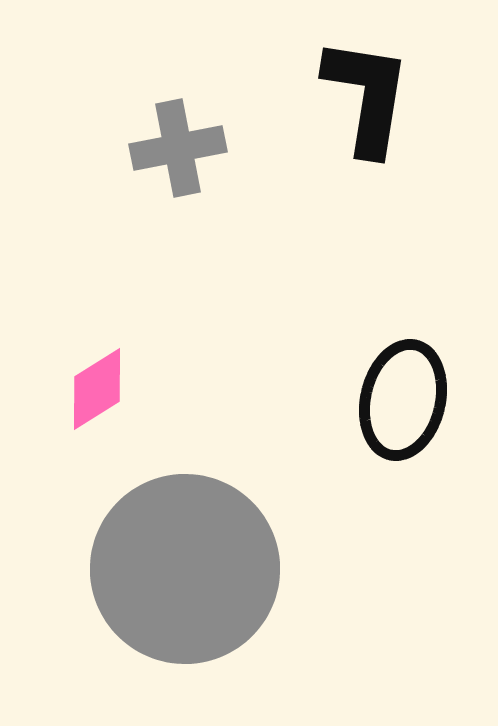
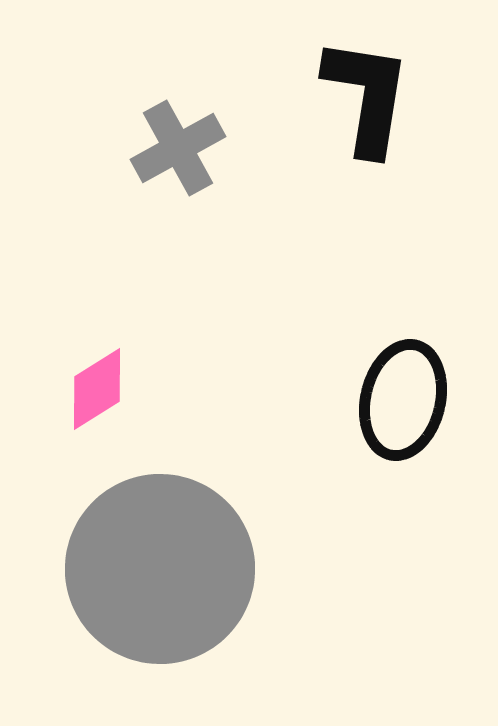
gray cross: rotated 18 degrees counterclockwise
gray circle: moved 25 px left
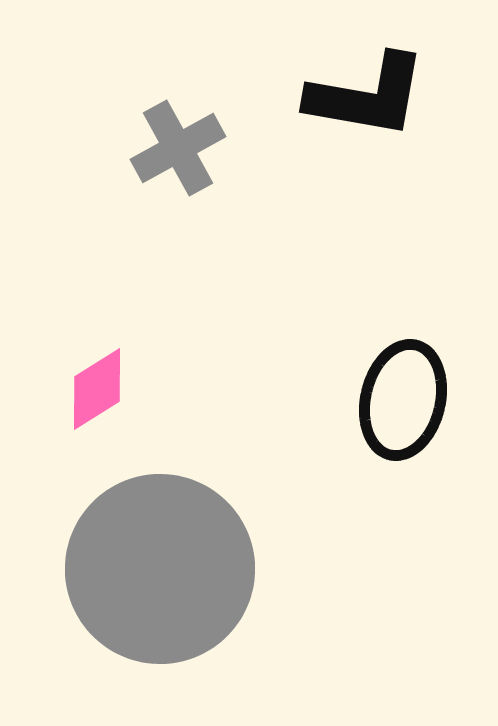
black L-shape: rotated 91 degrees clockwise
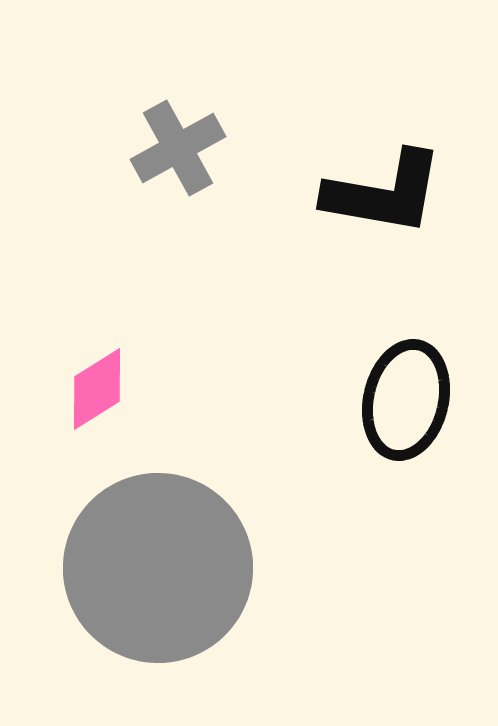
black L-shape: moved 17 px right, 97 px down
black ellipse: moved 3 px right
gray circle: moved 2 px left, 1 px up
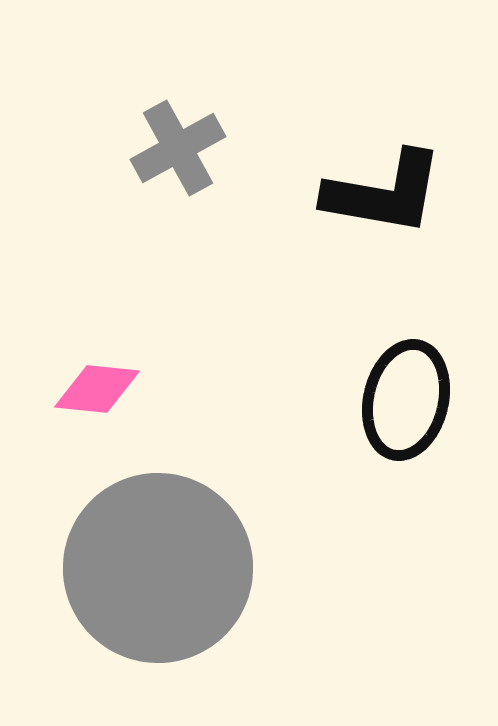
pink diamond: rotated 38 degrees clockwise
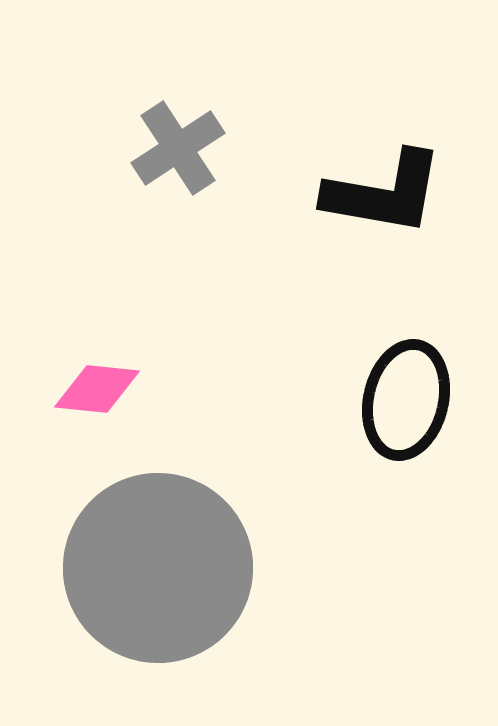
gray cross: rotated 4 degrees counterclockwise
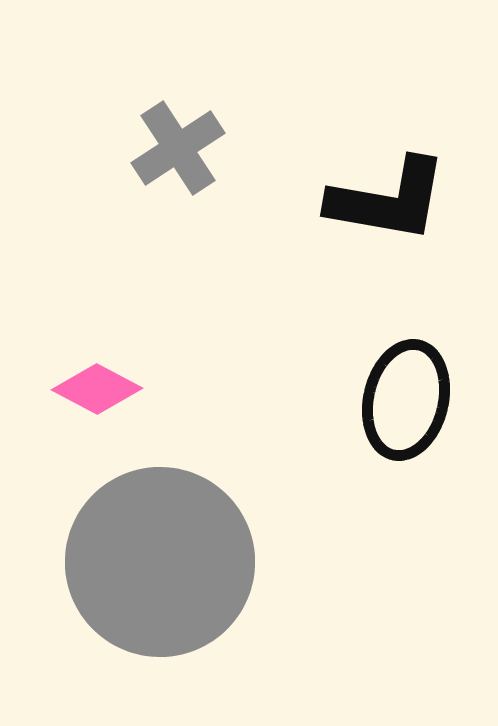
black L-shape: moved 4 px right, 7 px down
pink diamond: rotated 22 degrees clockwise
gray circle: moved 2 px right, 6 px up
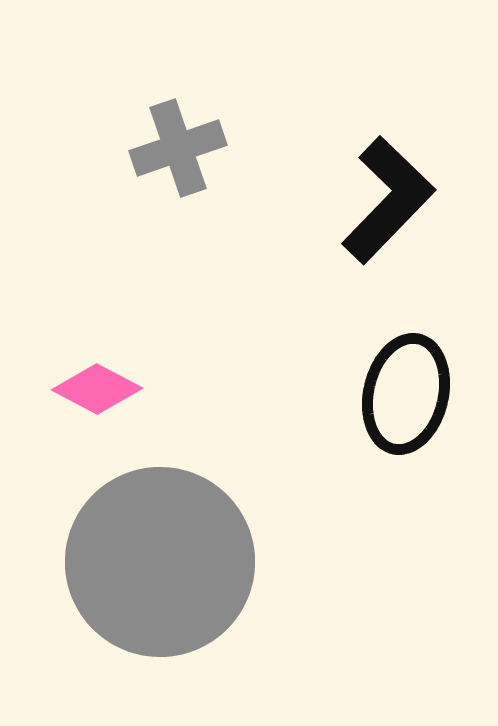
gray cross: rotated 14 degrees clockwise
black L-shape: rotated 56 degrees counterclockwise
black ellipse: moved 6 px up
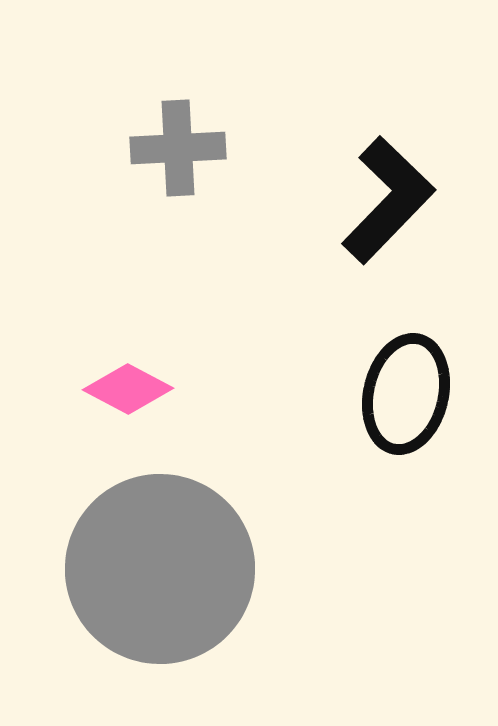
gray cross: rotated 16 degrees clockwise
pink diamond: moved 31 px right
gray circle: moved 7 px down
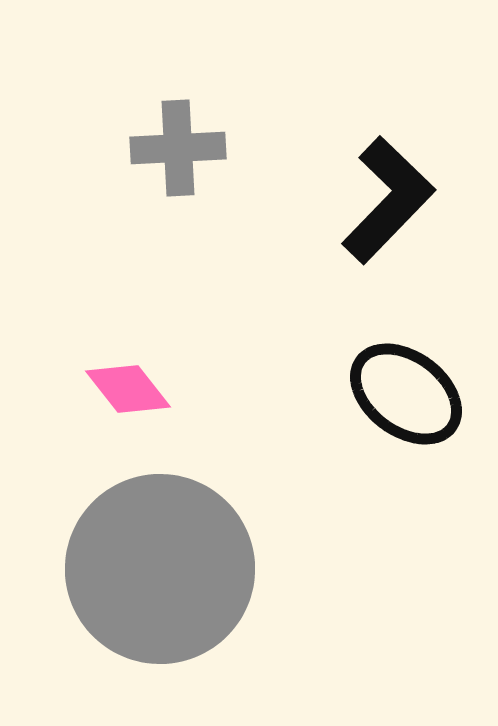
pink diamond: rotated 24 degrees clockwise
black ellipse: rotated 66 degrees counterclockwise
